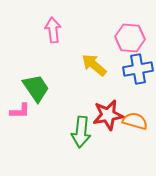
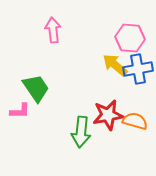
yellow arrow: moved 21 px right
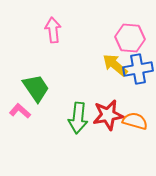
pink L-shape: rotated 140 degrees counterclockwise
green arrow: moved 3 px left, 14 px up
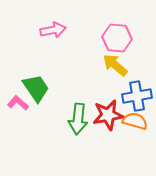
pink arrow: rotated 85 degrees clockwise
pink hexagon: moved 13 px left
blue cross: moved 1 px left, 27 px down
pink L-shape: moved 2 px left, 8 px up
green arrow: moved 1 px down
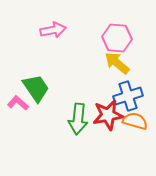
yellow arrow: moved 2 px right, 2 px up
blue cross: moved 9 px left; rotated 8 degrees counterclockwise
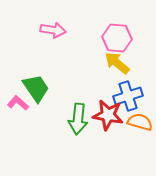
pink arrow: rotated 20 degrees clockwise
red star: rotated 20 degrees clockwise
orange semicircle: moved 5 px right, 1 px down
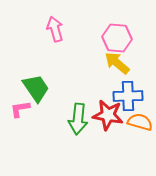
pink arrow: moved 2 px right, 1 px up; rotated 115 degrees counterclockwise
blue cross: rotated 16 degrees clockwise
pink L-shape: moved 2 px right, 6 px down; rotated 50 degrees counterclockwise
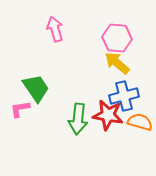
blue cross: moved 4 px left; rotated 12 degrees counterclockwise
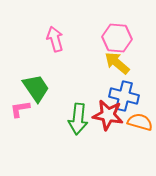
pink arrow: moved 10 px down
blue cross: rotated 28 degrees clockwise
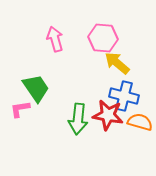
pink hexagon: moved 14 px left
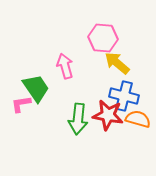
pink arrow: moved 10 px right, 27 px down
pink L-shape: moved 1 px right, 5 px up
orange semicircle: moved 2 px left, 3 px up
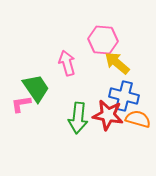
pink hexagon: moved 2 px down
pink arrow: moved 2 px right, 3 px up
green arrow: moved 1 px up
